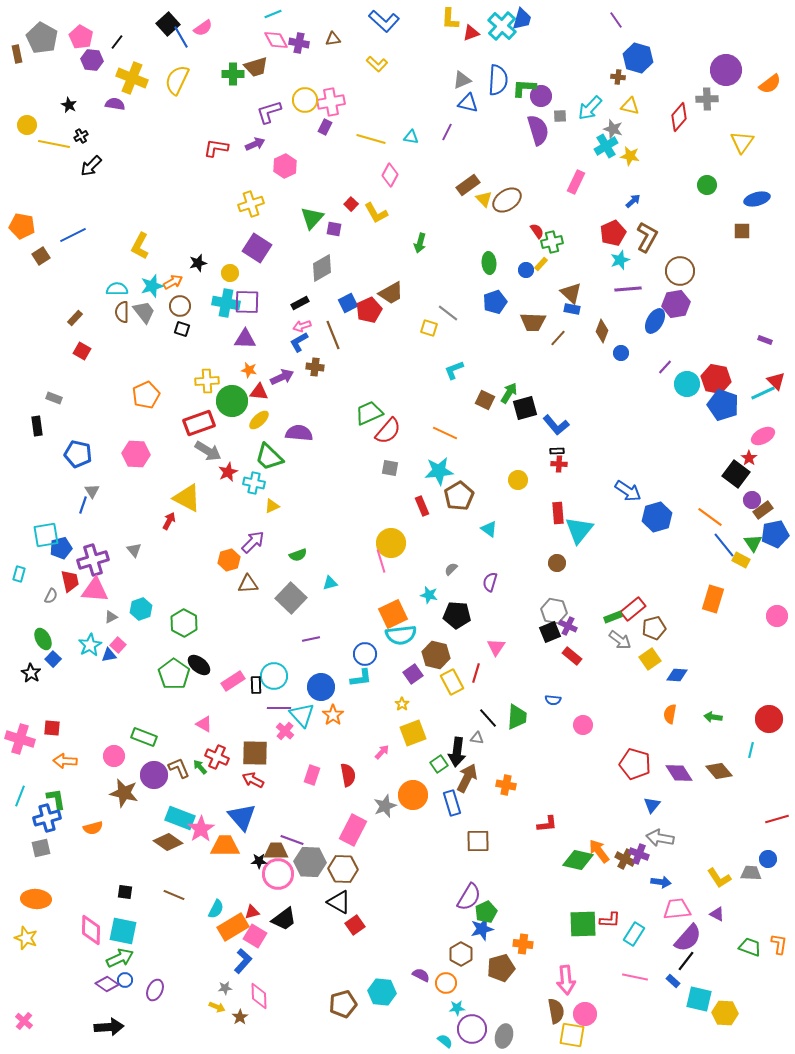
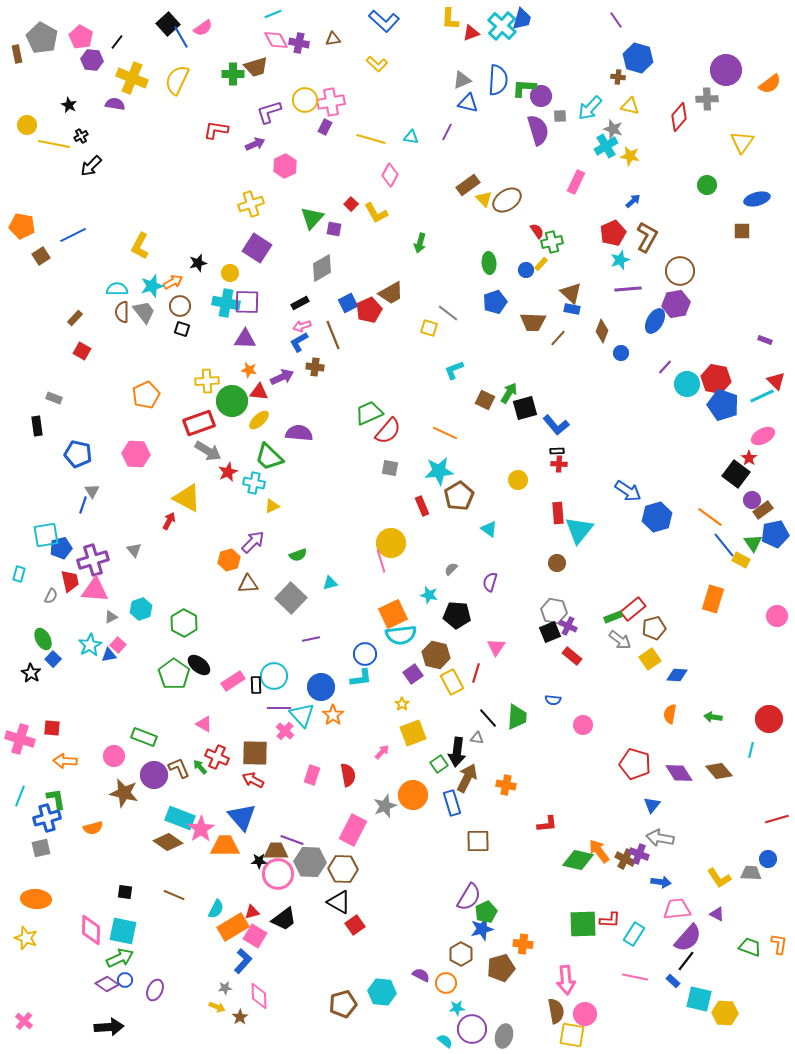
red L-shape at (216, 148): moved 18 px up
cyan line at (763, 393): moved 1 px left, 3 px down
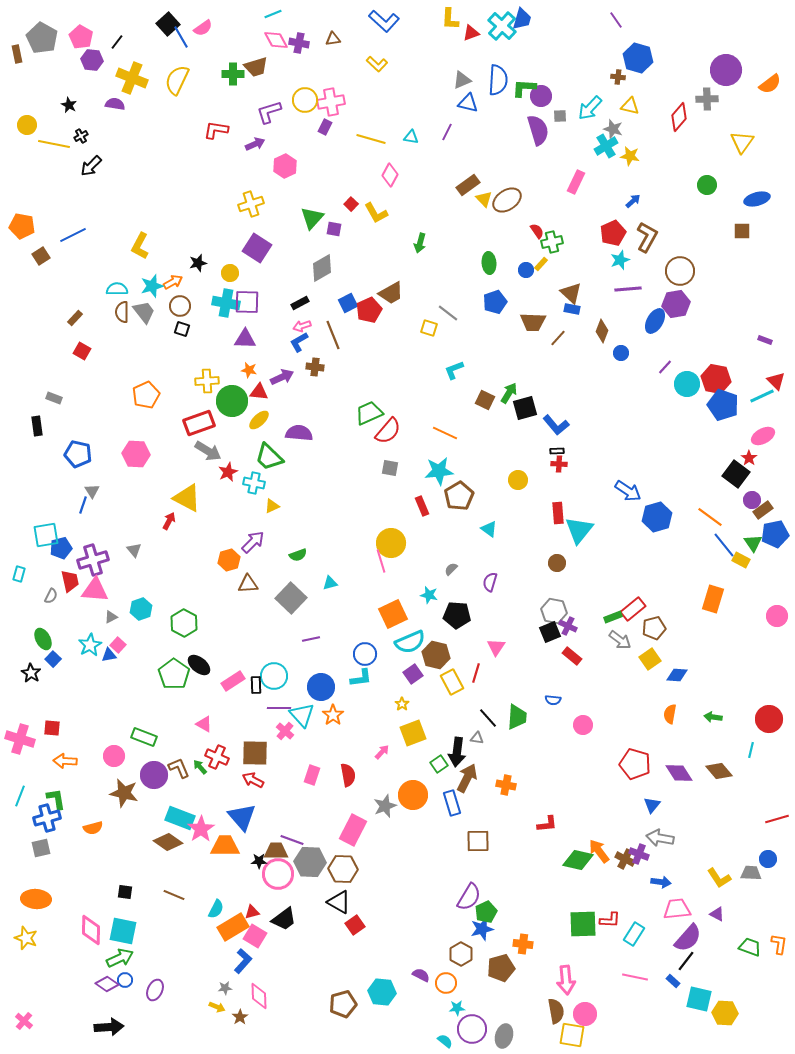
cyan semicircle at (401, 635): moved 9 px right, 7 px down; rotated 16 degrees counterclockwise
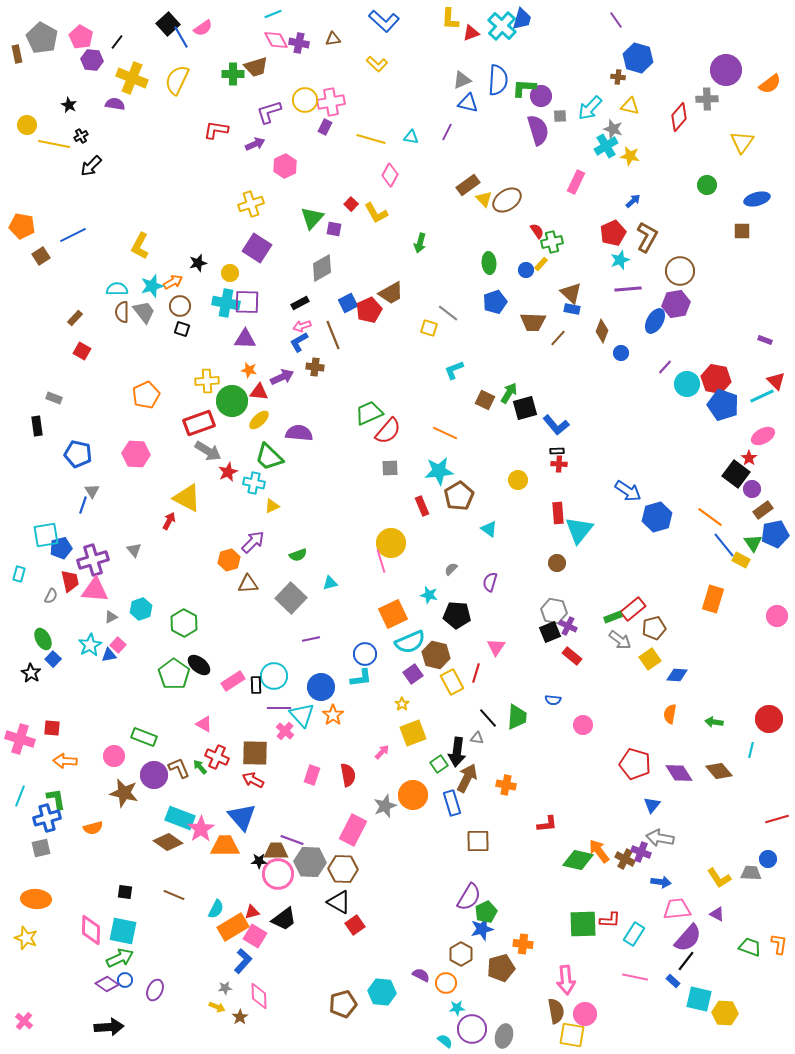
gray square at (390, 468): rotated 12 degrees counterclockwise
purple circle at (752, 500): moved 11 px up
green arrow at (713, 717): moved 1 px right, 5 px down
purple cross at (639, 854): moved 2 px right, 2 px up
